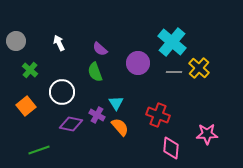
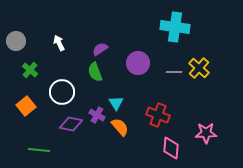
cyan cross: moved 3 px right, 15 px up; rotated 32 degrees counterclockwise
purple semicircle: rotated 105 degrees clockwise
pink star: moved 1 px left, 1 px up
green line: rotated 25 degrees clockwise
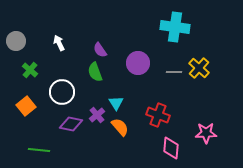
purple semicircle: moved 1 px down; rotated 91 degrees counterclockwise
purple cross: rotated 21 degrees clockwise
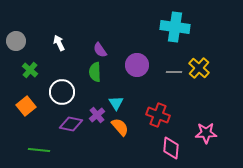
purple circle: moved 1 px left, 2 px down
green semicircle: rotated 18 degrees clockwise
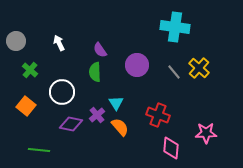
gray line: rotated 49 degrees clockwise
orange square: rotated 12 degrees counterclockwise
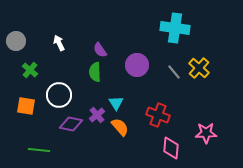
cyan cross: moved 1 px down
white circle: moved 3 px left, 3 px down
orange square: rotated 30 degrees counterclockwise
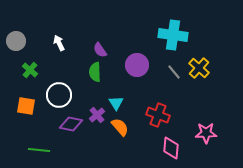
cyan cross: moved 2 px left, 7 px down
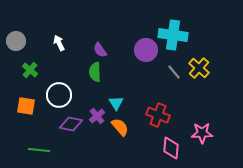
purple circle: moved 9 px right, 15 px up
purple cross: moved 1 px down
pink star: moved 4 px left
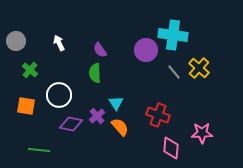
green semicircle: moved 1 px down
